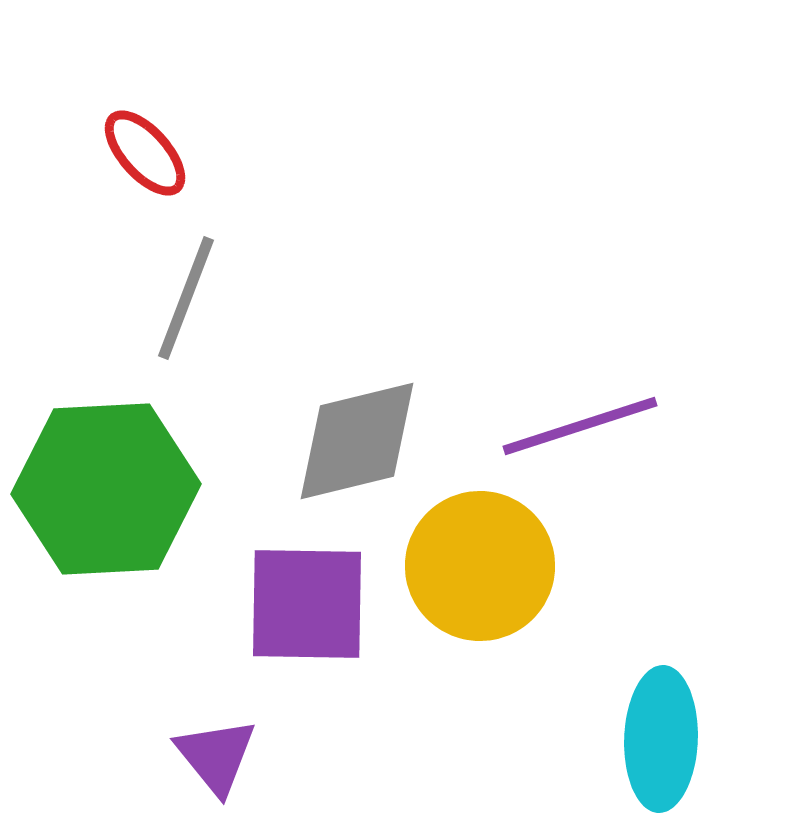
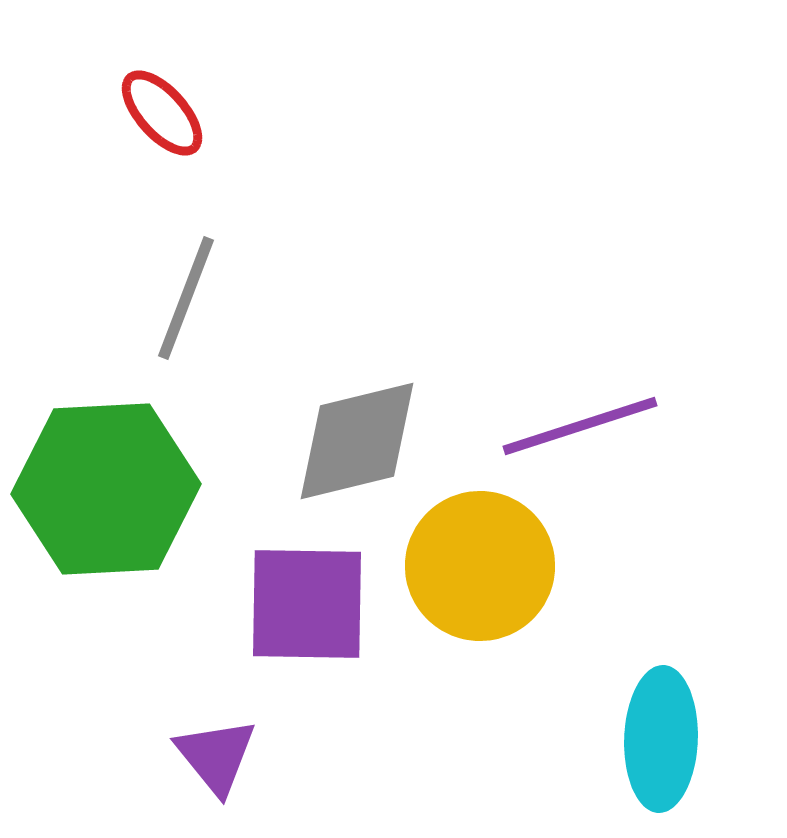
red ellipse: moved 17 px right, 40 px up
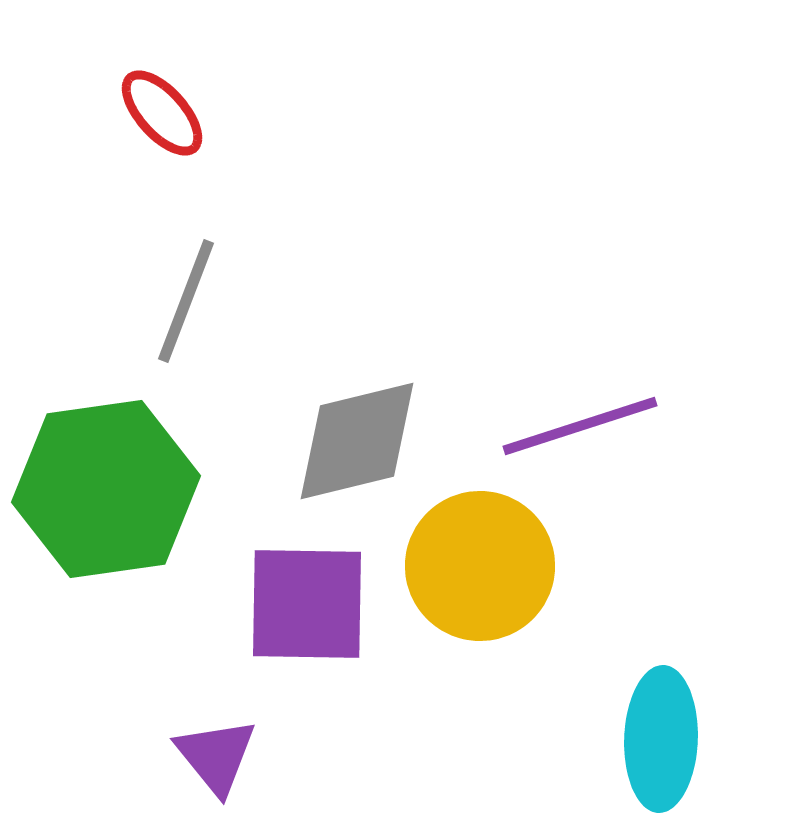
gray line: moved 3 px down
green hexagon: rotated 5 degrees counterclockwise
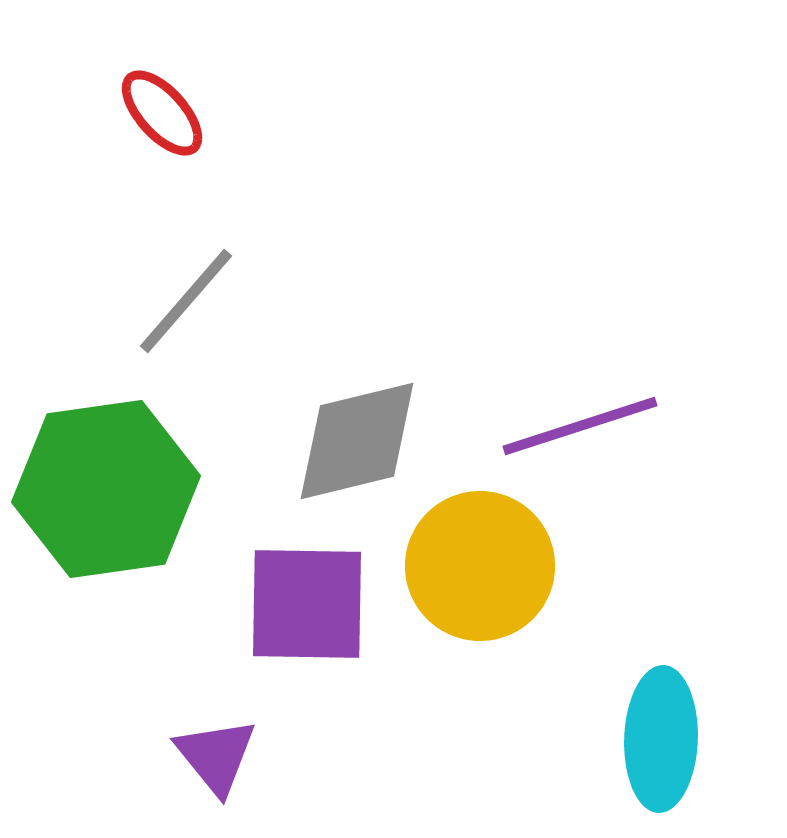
gray line: rotated 20 degrees clockwise
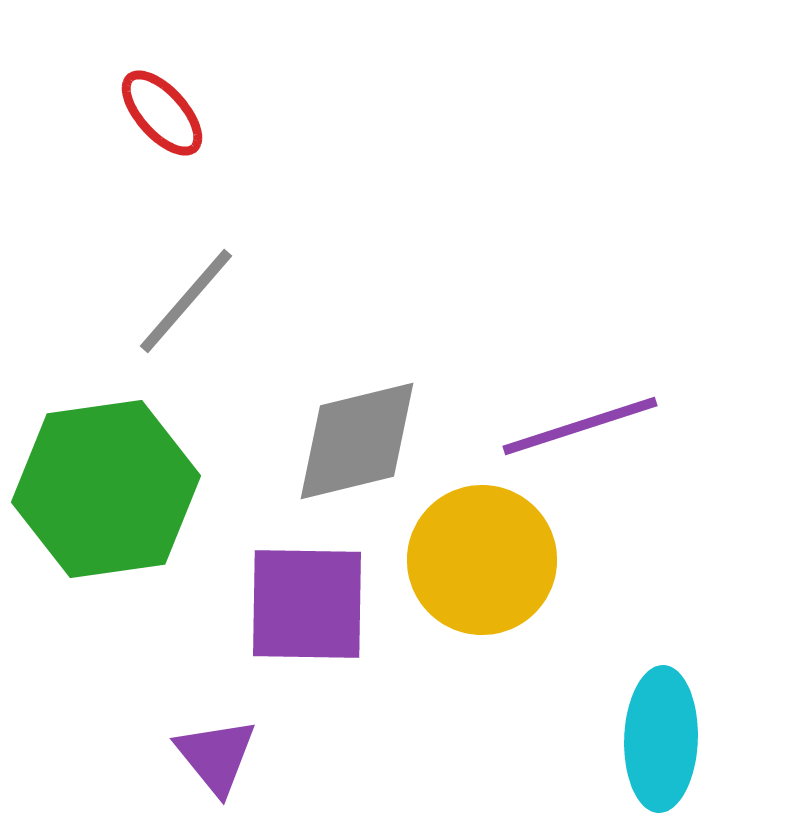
yellow circle: moved 2 px right, 6 px up
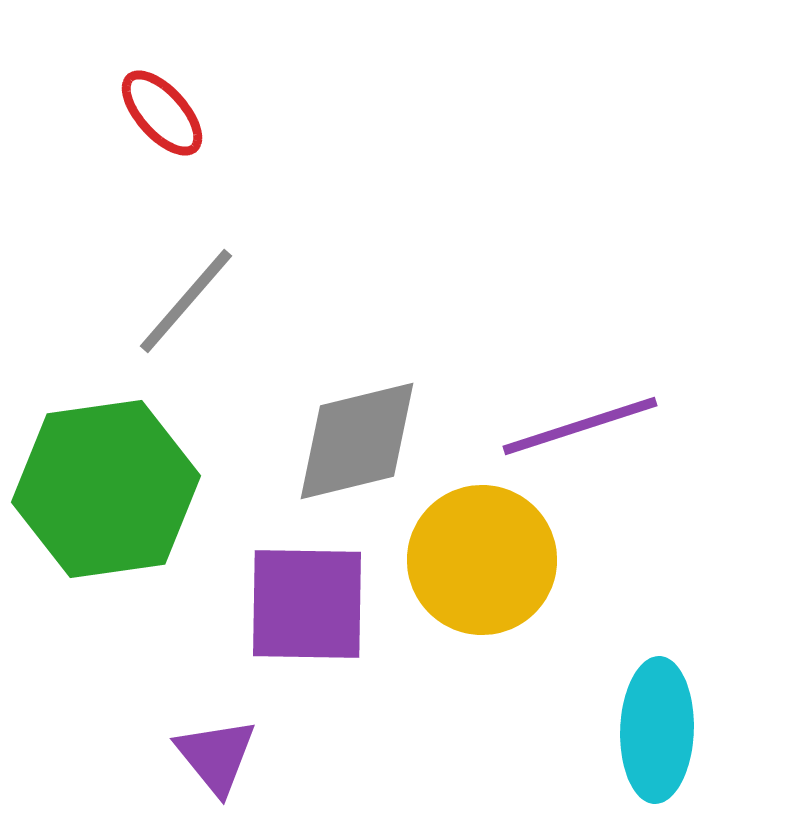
cyan ellipse: moved 4 px left, 9 px up
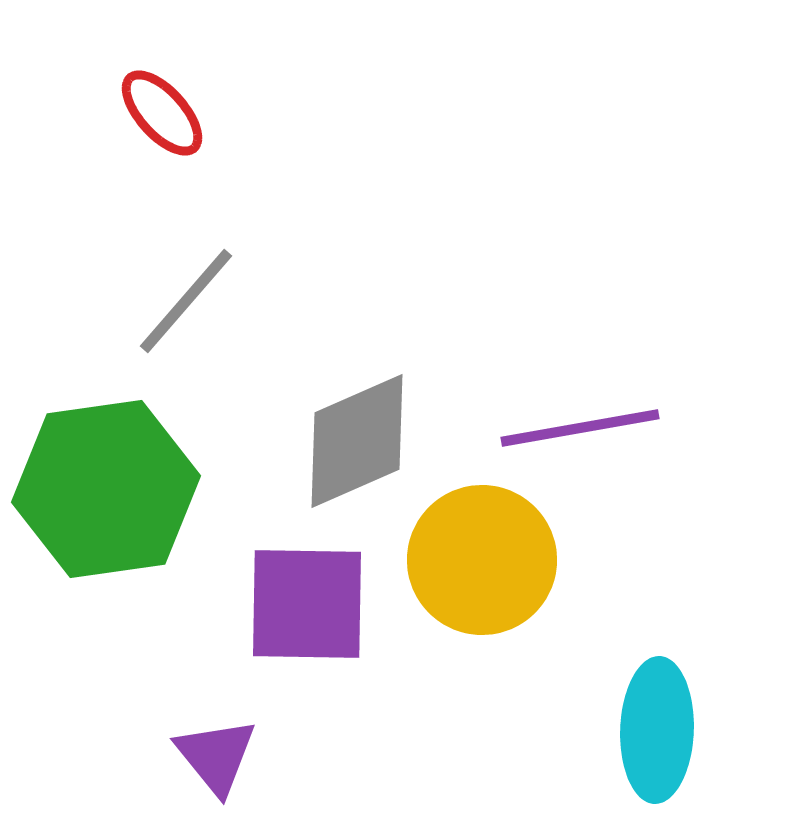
purple line: moved 2 px down; rotated 8 degrees clockwise
gray diamond: rotated 10 degrees counterclockwise
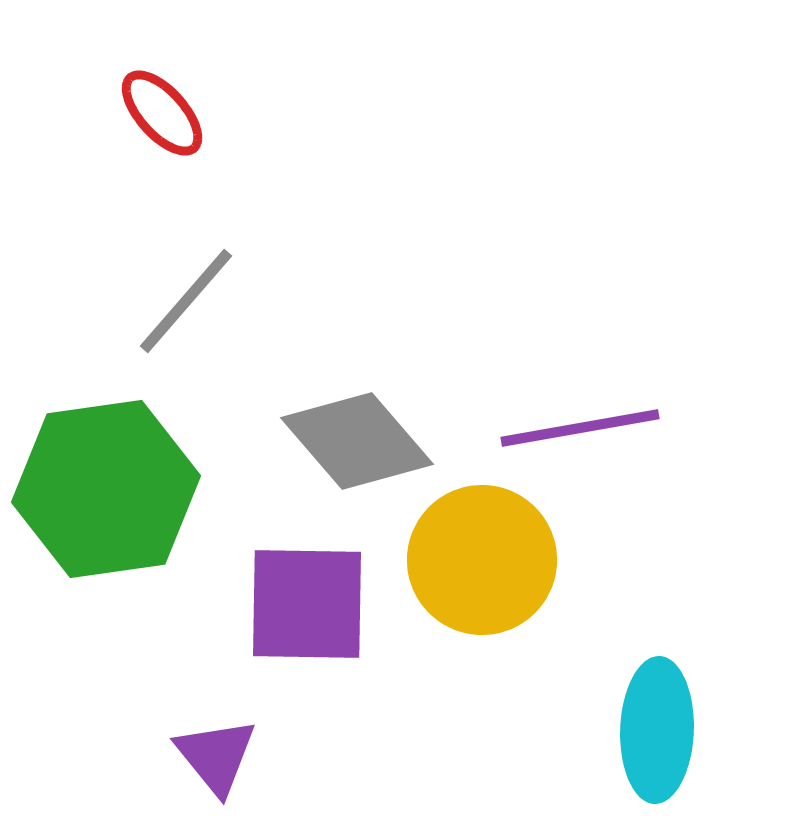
gray diamond: rotated 73 degrees clockwise
